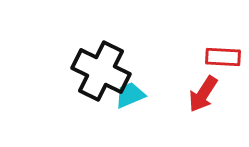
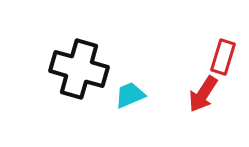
red rectangle: rotated 76 degrees counterclockwise
black cross: moved 22 px left, 2 px up; rotated 10 degrees counterclockwise
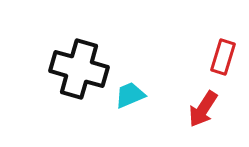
red arrow: moved 15 px down
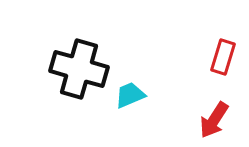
red arrow: moved 11 px right, 11 px down
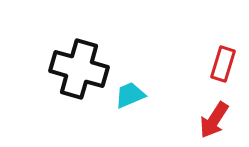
red rectangle: moved 7 px down
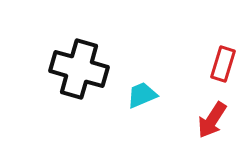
cyan trapezoid: moved 12 px right
red arrow: moved 2 px left
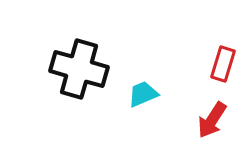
cyan trapezoid: moved 1 px right, 1 px up
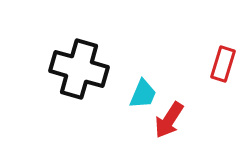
cyan trapezoid: rotated 136 degrees clockwise
red arrow: moved 43 px left
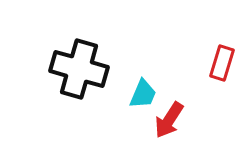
red rectangle: moved 1 px left, 1 px up
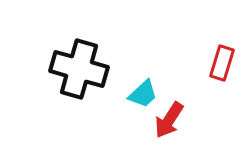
cyan trapezoid: rotated 24 degrees clockwise
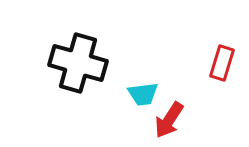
black cross: moved 1 px left, 6 px up
cyan trapezoid: rotated 36 degrees clockwise
